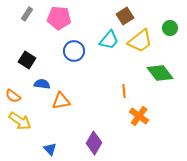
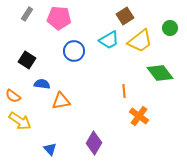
cyan trapezoid: rotated 20 degrees clockwise
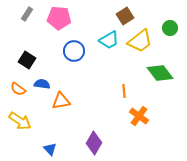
orange semicircle: moved 5 px right, 7 px up
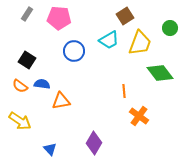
yellow trapezoid: moved 2 px down; rotated 32 degrees counterclockwise
orange semicircle: moved 2 px right, 3 px up
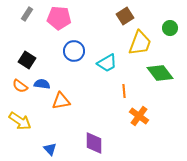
cyan trapezoid: moved 2 px left, 23 px down
purple diamond: rotated 30 degrees counterclockwise
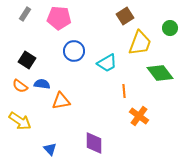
gray rectangle: moved 2 px left
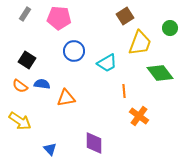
orange triangle: moved 5 px right, 3 px up
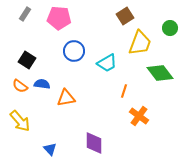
orange line: rotated 24 degrees clockwise
yellow arrow: rotated 15 degrees clockwise
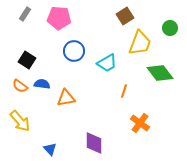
orange cross: moved 1 px right, 7 px down
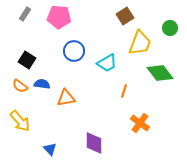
pink pentagon: moved 1 px up
